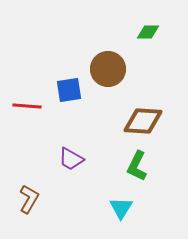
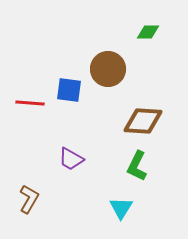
blue square: rotated 16 degrees clockwise
red line: moved 3 px right, 3 px up
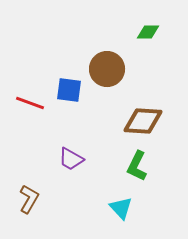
brown circle: moved 1 px left
red line: rotated 16 degrees clockwise
cyan triangle: rotated 15 degrees counterclockwise
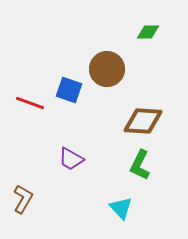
blue square: rotated 12 degrees clockwise
green L-shape: moved 3 px right, 1 px up
brown L-shape: moved 6 px left
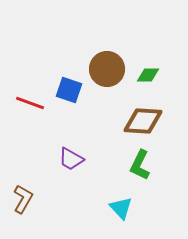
green diamond: moved 43 px down
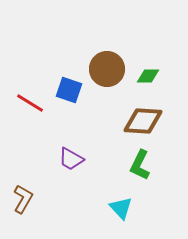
green diamond: moved 1 px down
red line: rotated 12 degrees clockwise
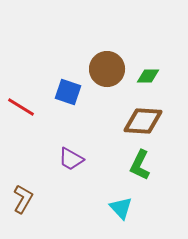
blue square: moved 1 px left, 2 px down
red line: moved 9 px left, 4 px down
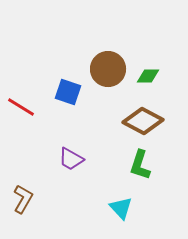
brown circle: moved 1 px right
brown diamond: rotated 24 degrees clockwise
green L-shape: rotated 8 degrees counterclockwise
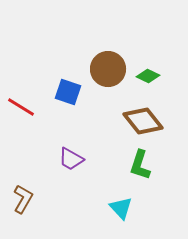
green diamond: rotated 25 degrees clockwise
brown diamond: rotated 24 degrees clockwise
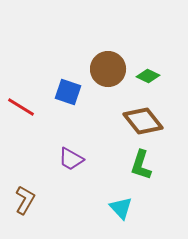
green L-shape: moved 1 px right
brown L-shape: moved 2 px right, 1 px down
